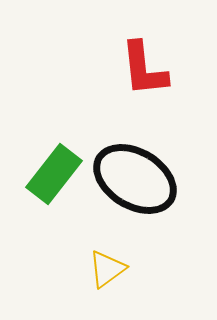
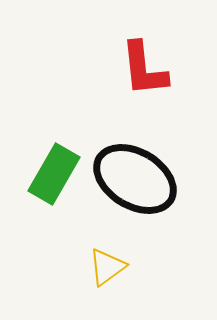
green rectangle: rotated 8 degrees counterclockwise
yellow triangle: moved 2 px up
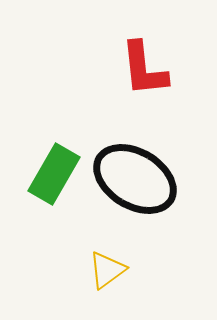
yellow triangle: moved 3 px down
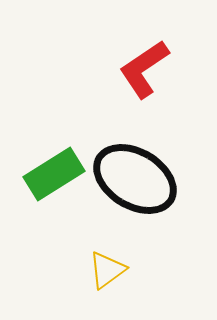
red L-shape: rotated 62 degrees clockwise
green rectangle: rotated 28 degrees clockwise
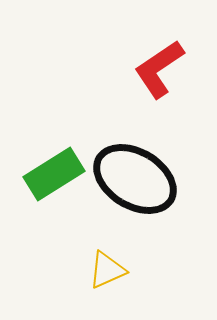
red L-shape: moved 15 px right
yellow triangle: rotated 12 degrees clockwise
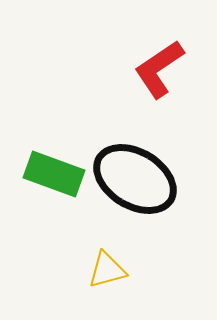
green rectangle: rotated 52 degrees clockwise
yellow triangle: rotated 9 degrees clockwise
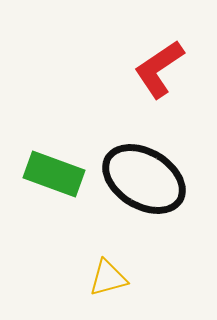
black ellipse: moved 9 px right
yellow triangle: moved 1 px right, 8 px down
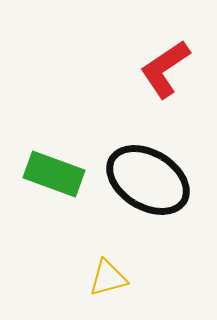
red L-shape: moved 6 px right
black ellipse: moved 4 px right, 1 px down
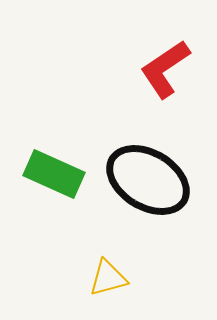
green rectangle: rotated 4 degrees clockwise
